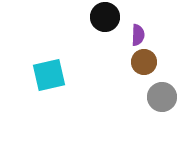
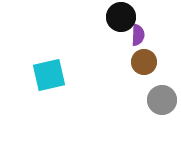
black circle: moved 16 px right
gray circle: moved 3 px down
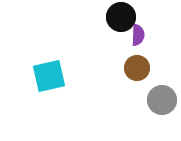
brown circle: moved 7 px left, 6 px down
cyan square: moved 1 px down
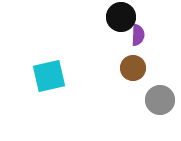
brown circle: moved 4 px left
gray circle: moved 2 px left
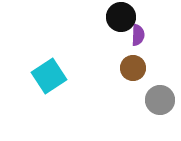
cyan square: rotated 20 degrees counterclockwise
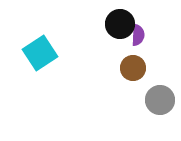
black circle: moved 1 px left, 7 px down
cyan square: moved 9 px left, 23 px up
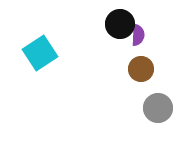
brown circle: moved 8 px right, 1 px down
gray circle: moved 2 px left, 8 px down
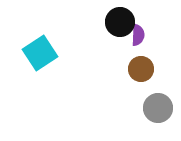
black circle: moved 2 px up
